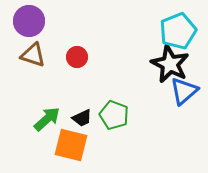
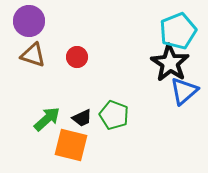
black star: moved 1 px up; rotated 6 degrees clockwise
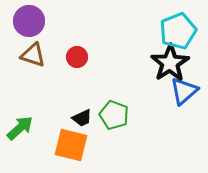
black star: rotated 6 degrees clockwise
green arrow: moved 27 px left, 9 px down
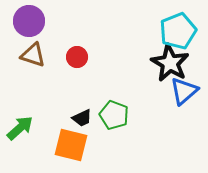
black star: rotated 9 degrees counterclockwise
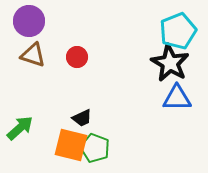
blue triangle: moved 7 px left, 7 px down; rotated 40 degrees clockwise
green pentagon: moved 19 px left, 33 px down
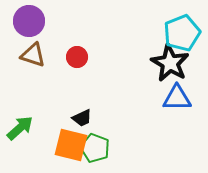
cyan pentagon: moved 4 px right, 2 px down
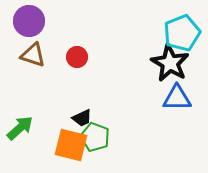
green pentagon: moved 11 px up
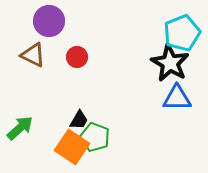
purple circle: moved 20 px right
brown triangle: rotated 8 degrees clockwise
black trapezoid: moved 3 px left, 2 px down; rotated 35 degrees counterclockwise
orange square: moved 1 px right, 2 px down; rotated 20 degrees clockwise
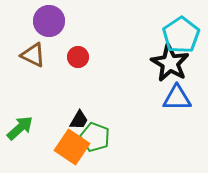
cyan pentagon: moved 1 px left, 2 px down; rotated 12 degrees counterclockwise
red circle: moved 1 px right
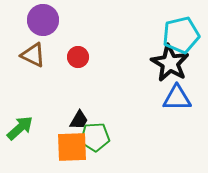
purple circle: moved 6 px left, 1 px up
cyan pentagon: rotated 21 degrees clockwise
green pentagon: rotated 24 degrees counterclockwise
orange square: rotated 36 degrees counterclockwise
